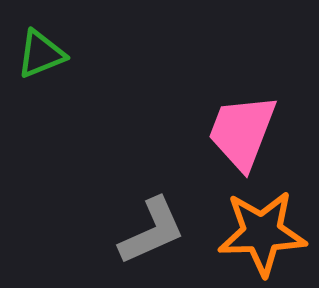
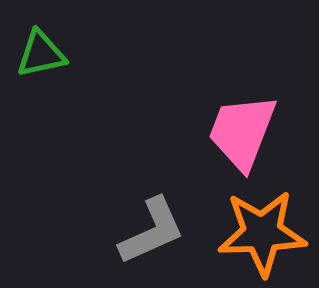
green triangle: rotated 10 degrees clockwise
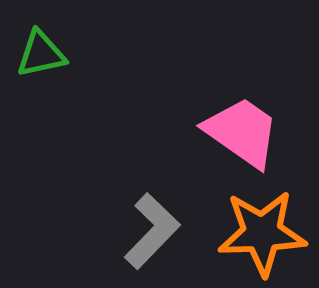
pink trapezoid: rotated 104 degrees clockwise
gray L-shape: rotated 22 degrees counterclockwise
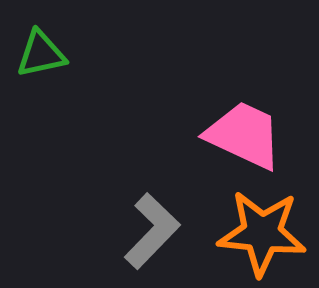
pink trapezoid: moved 2 px right, 3 px down; rotated 10 degrees counterclockwise
orange star: rotated 8 degrees clockwise
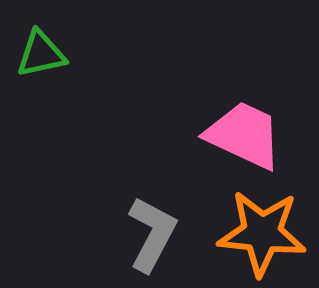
gray L-shape: moved 3 px down; rotated 16 degrees counterclockwise
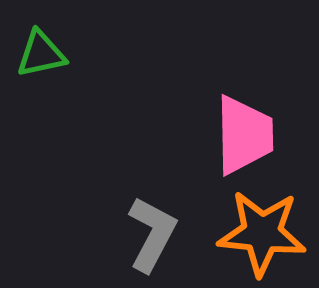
pink trapezoid: rotated 64 degrees clockwise
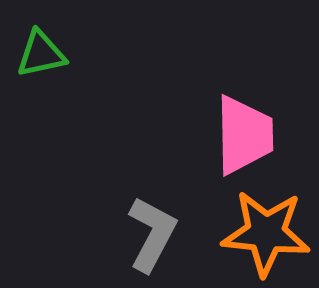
orange star: moved 4 px right
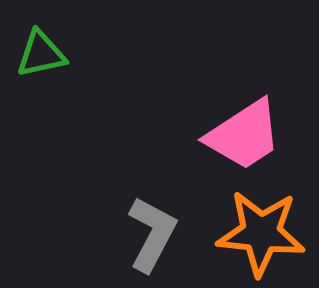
pink trapezoid: rotated 58 degrees clockwise
orange star: moved 5 px left
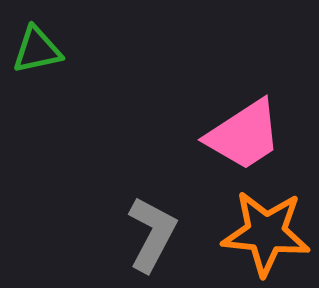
green triangle: moved 4 px left, 4 px up
orange star: moved 5 px right
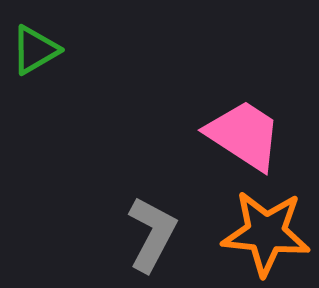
green triangle: moved 2 px left; rotated 18 degrees counterclockwise
pink trapezoid: rotated 114 degrees counterclockwise
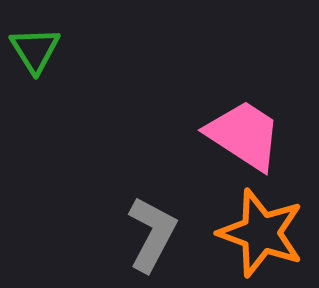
green triangle: rotated 32 degrees counterclockwise
orange star: moved 5 px left; rotated 14 degrees clockwise
